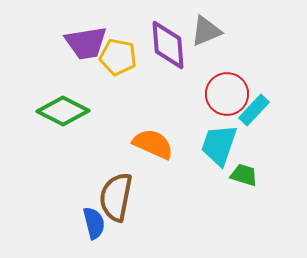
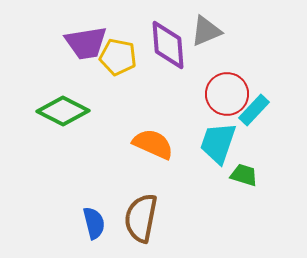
cyan trapezoid: moved 1 px left, 2 px up
brown semicircle: moved 25 px right, 21 px down
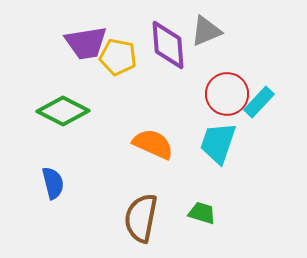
cyan rectangle: moved 5 px right, 8 px up
green trapezoid: moved 42 px left, 38 px down
blue semicircle: moved 41 px left, 40 px up
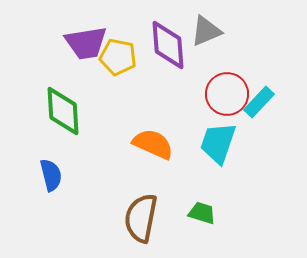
green diamond: rotated 60 degrees clockwise
blue semicircle: moved 2 px left, 8 px up
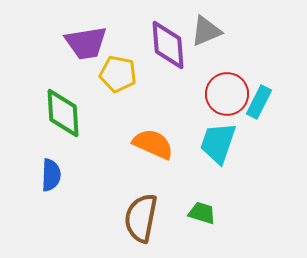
yellow pentagon: moved 17 px down
cyan rectangle: rotated 16 degrees counterclockwise
green diamond: moved 2 px down
blue semicircle: rotated 16 degrees clockwise
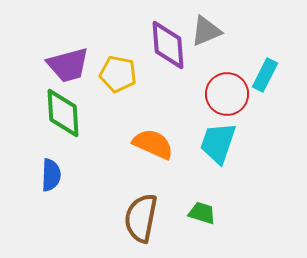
purple trapezoid: moved 18 px left, 22 px down; rotated 6 degrees counterclockwise
cyan rectangle: moved 6 px right, 27 px up
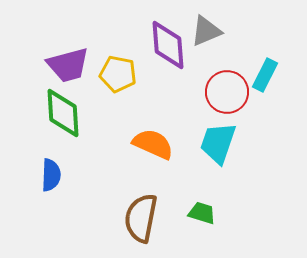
red circle: moved 2 px up
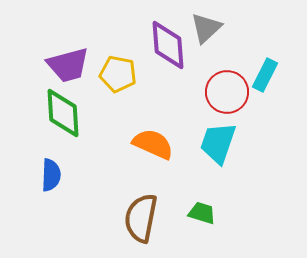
gray triangle: moved 3 px up; rotated 20 degrees counterclockwise
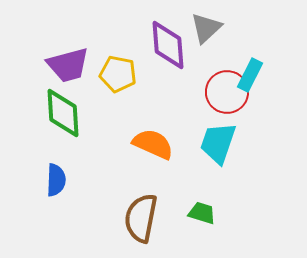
cyan rectangle: moved 15 px left
blue semicircle: moved 5 px right, 5 px down
